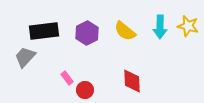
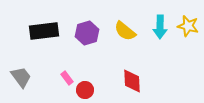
purple hexagon: rotated 10 degrees clockwise
gray trapezoid: moved 4 px left, 20 px down; rotated 100 degrees clockwise
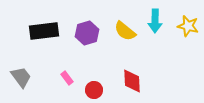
cyan arrow: moved 5 px left, 6 px up
red circle: moved 9 px right
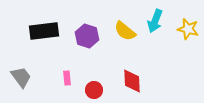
cyan arrow: rotated 20 degrees clockwise
yellow star: moved 3 px down
purple hexagon: moved 3 px down; rotated 25 degrees counterclockwise
pink rectangle: rotated 32 degrees clockwise
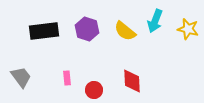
purple hexagon: moved 7 px up
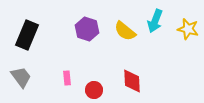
black rectangle: moved 17 px left, 4 px down; rotated 60 degrees counterclockwise
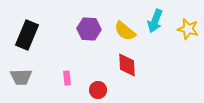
purple hexagon: moved 2 px right; rotated 15 degrees counterclockwise
gray trapezoid: rotated 125 degrees clockwise
red diamond: moved 5 px left, 16 px up
red circle: moved 4 px right
